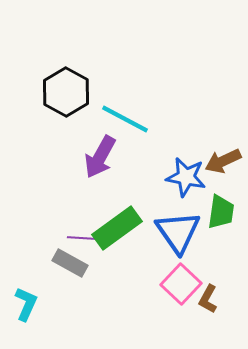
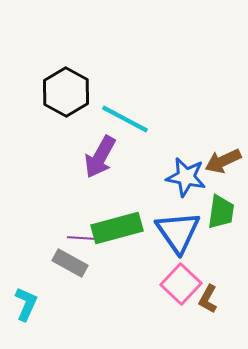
green rectangle: rotated 21 degrees clockwise
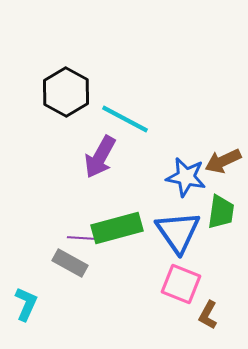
pink square: rotated 21 degrees counterclockwise
brown L-shape: moved 16 px down
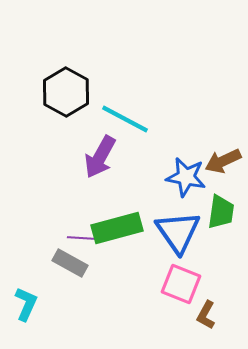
brown L-shape: moved 2 px left
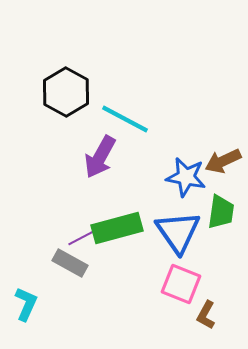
purple line: rotated 32 degrees counterclockwise
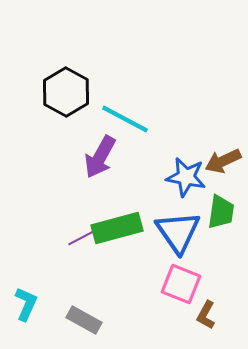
gray rectangle: moved 14 px right, 57 px down
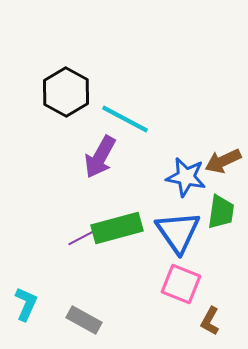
brown L-shape: moved 4 px right, 6 px down
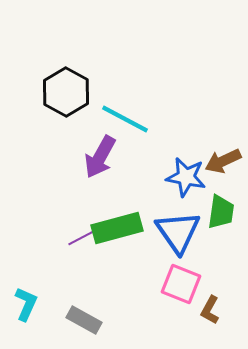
brown L-shape: moved 11 px up
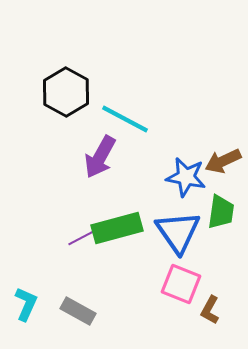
gray rectangle: moved 6 px left, 9 px up
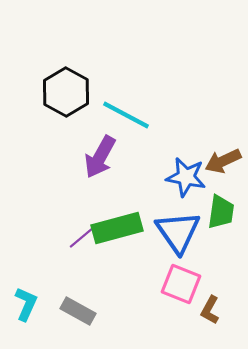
cyan line: moved 1 px right, 4 px up
purple line: rotated 12 degrees counterclockwise
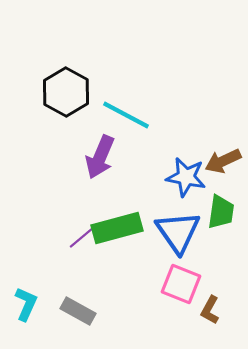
purple arrow: rotated 6 degrees counterclockwise
